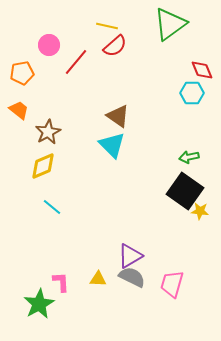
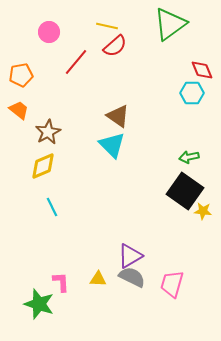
pink circle: moved 13 px up
orange pentagon: moved 1 px left, 2 px down
cyan line: rotated 24 degrees clockwise
yellow star: moved 3 px right
green star: rotated 24 degrees counterclockwise
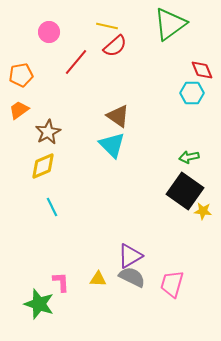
orange trapezoid: rotated 75 degrees counterclockwise
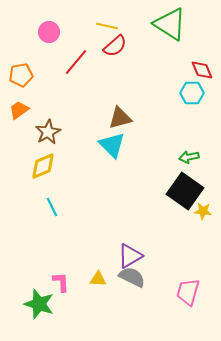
green triangle: rotated 51 degrees counterclockwise
brown triangle: moved 2 px right, 2 px down; rotated 50 degrees counterclockwise
pink trapezoid: moved 16 px right, 8 px down
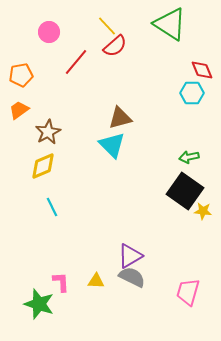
yellow line: rotated 35 degrees clockwise
yellow triangle: moved 2 px left, 2 px down
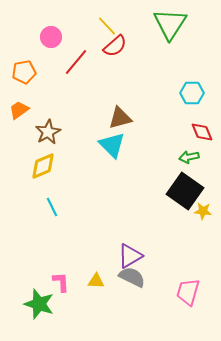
green triangle: rotated 30 degrees clockwise
pink circle: moved 2 px right, 5 px down
red diamond: moved 62 px down
orange pentagon: moved 3 px right, 3 px up
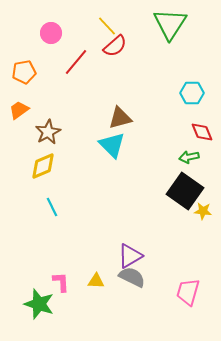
pink circle: moved 4 px up
